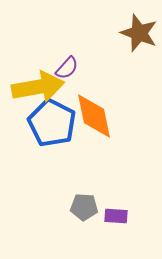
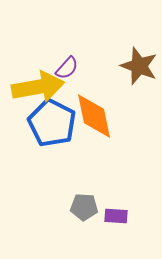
brown star: moved 33 px down
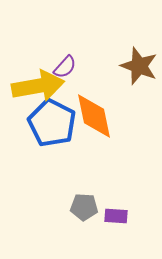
purple semicircle: moved 2 px left, 1 px up
yellow arrow: moved 1 px up
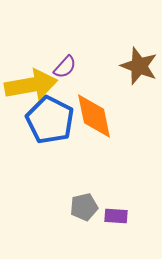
yellow arrow: moved 7 px left, 1 px up
blue pentagon: moved 2 px left, 3 px up
gray pentagon: rotated 16 degrees counterclockwise
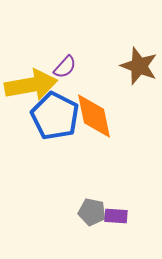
blue pentagon: moved 5 px right, 4 px up
gray pentagon: moved 8 px right, 5 px down; rotated 24 degrees clockwise
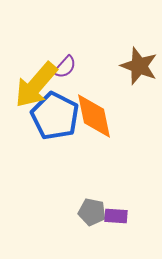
yellow arrow: moved 5 px right; rotated 141 degrees clockwise
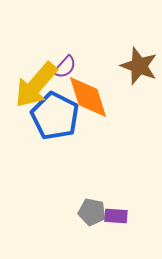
orange diamond: moved 6 px left, 19 px up; rotated 6 degrees counterclockwise
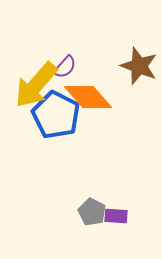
orange diamond: rotated 24 degrees counterclockwise
blue pentagon: moved 1 px right, 1 px up
gray pentagon: rotated 16 degrees clockwise
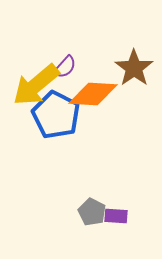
brown star: moved 5 px left, 2 px down; rotated 15 degrees clockwise
yellow arrow: rotated 9 degrees clockwise
orange diamond: moved 5 px right, 3 px up; rotated 45 degrees counterclockwise
